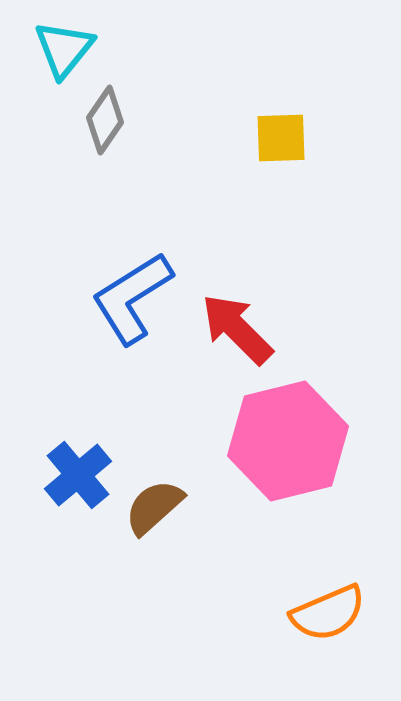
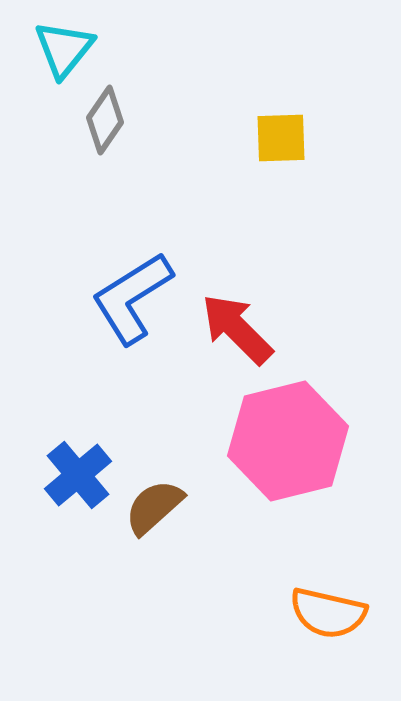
orange semicircle: rotated 36 degrees clockwise
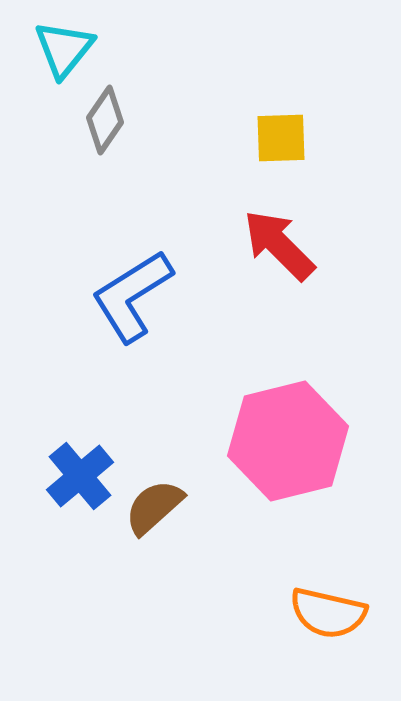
blue L-shape: moved 2 px up
red arrow: moved 42 px right, 84 px up
blue cross: moved 2 px right, 1 px down
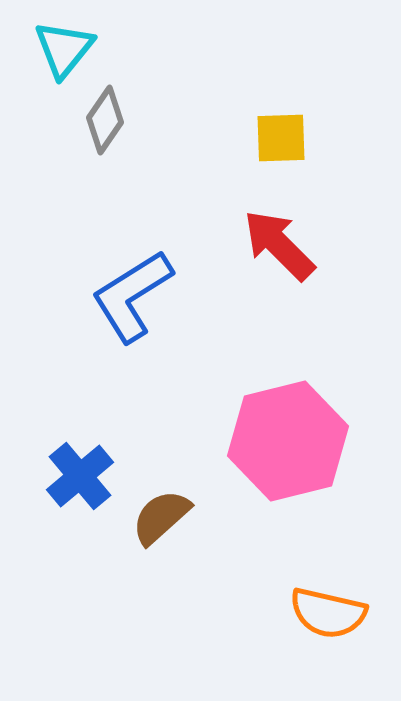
brown semicircle: moved 7 px right, 10 px down
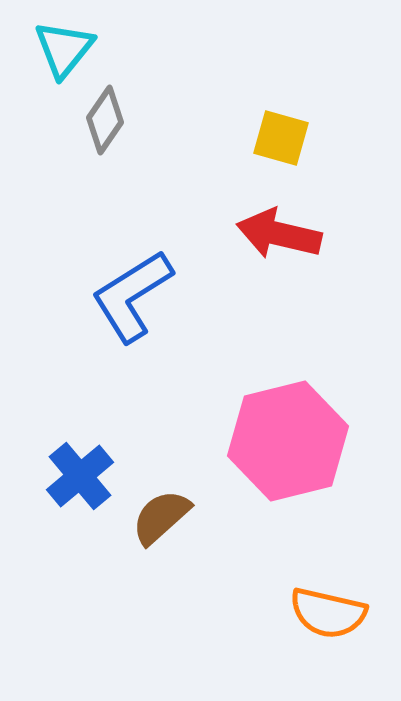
yellow square: rotated 18 degrees clockwise
red arrow: moved 11 px up; rotated 32 degrees counterclockwise
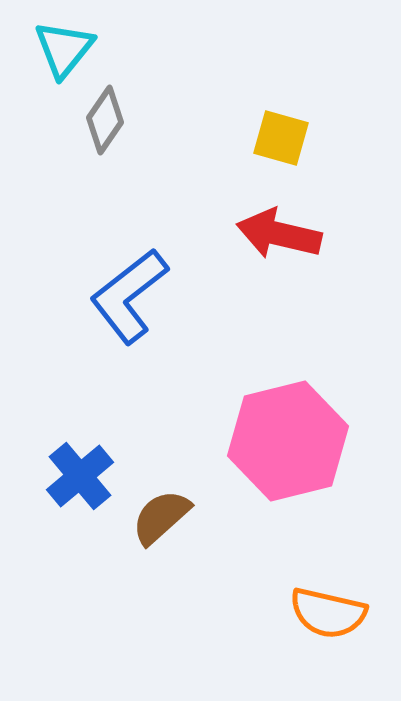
blue L-shape: moved 3 px left; rotated 6 degrees counterclockwise
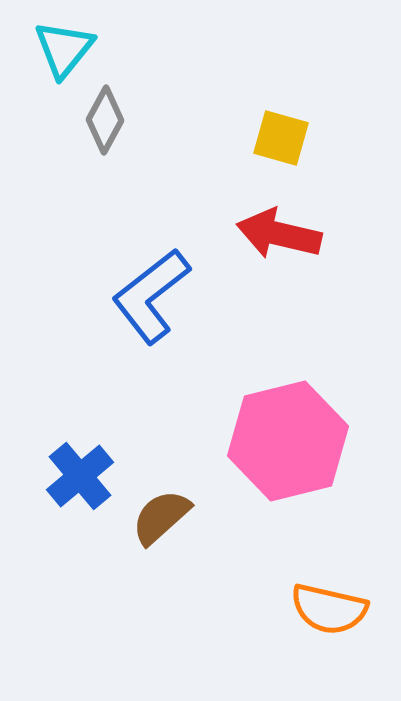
gray diamond: rotated 6 degrees counterclockwise
blue L-shape: moved 22 px right
orange semicircle: moved 1 px right, 4 px up
